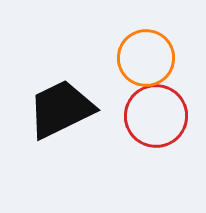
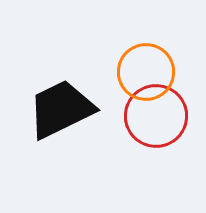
orange circle: moved 14 px down
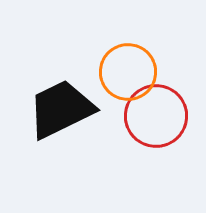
orange circle: moved 18 px left
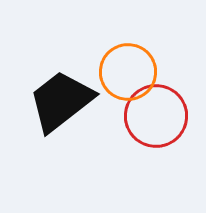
black trapezoid: moved 8 px up; rotated 12 degrees counterclockwise
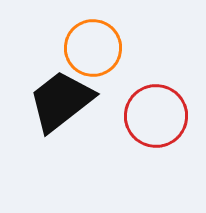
orange circle: moved 35 px left, 24 px up
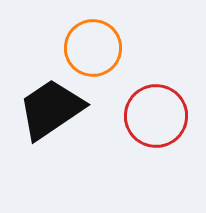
black trapezoid: moved 10 px left, 8 px down; rotated 4 degrees clockwise
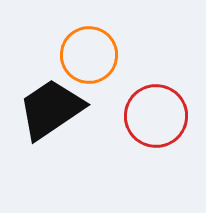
orange circle: moved 4 px left, 7 px down
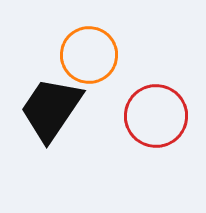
black trapezoid: rotated 22 degrees counterclockwise
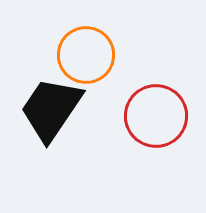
orange circle: moved 3 px left
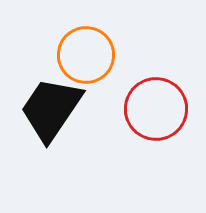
red circle: moved 7 px up
